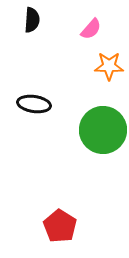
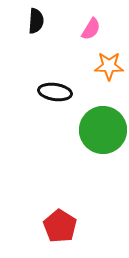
black semicircle: moved 4 px right, 1 px down
pink semicircle: rotated 10 degrees counterclockwise
black ellipse: moved 21 px right, 12 px up
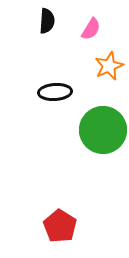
black semicircle: moved 11 px right
orange star: rotated 24 degrees counterclockwise
black ellipse: rotated 12 degrees counterclockwise
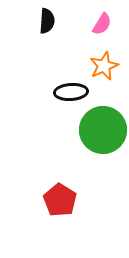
pink semicircle: moved 11 px right, 5 px up
orange star: moved 5 px left
black ellipse: moved 16 px right
red pentagon: moved 26 px up
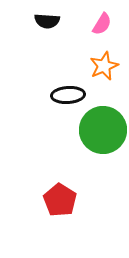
black semicircle: rotated 90 degrees clockwise
black ellipse: moved 3 px left, 3 px down
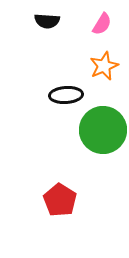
black ellipse: moved 2 px left
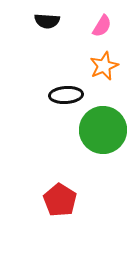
pink semicircle: moved 2 px down
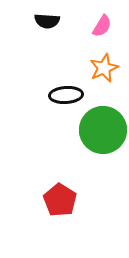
orange star: moved 2 px down
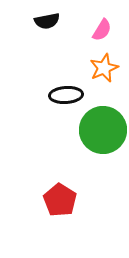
black semicircle: rotated 15 degrees counterclockwise
pink semicircle: moved 4 px down
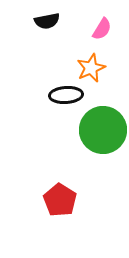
pink semicircle: moved 1 px up
orange star: moved 13 px left
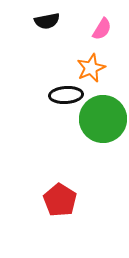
green circle: moved 11 px up
